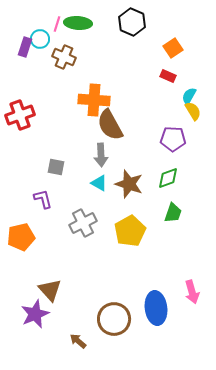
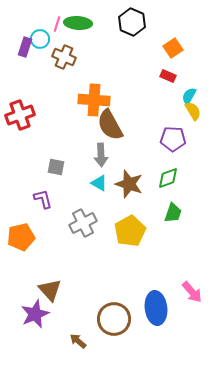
pink arrow: rotated 25 degrees counterclockwise
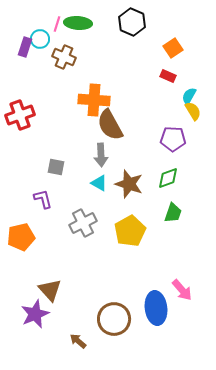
pink arrow: moved 10 px left, 2 px up
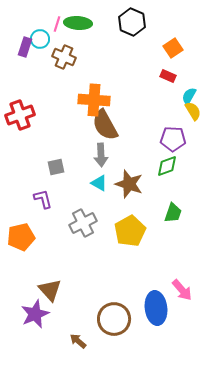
brown semicircle: moved 5 px left
gray square: rotated 24 degrees counterclockwise
green diamond: moved 1 px left, 12 px up
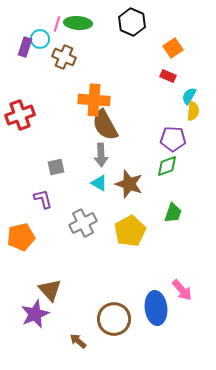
yellow semicircle: rotated 36 degrees clockwise
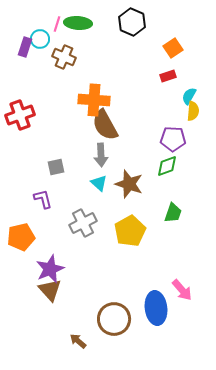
red rectangle: rotated 42 degrees counterclockwise
cyan triangle: rotated 12 degrees clockwise
purple star: moved 15 px right, 45 px up
